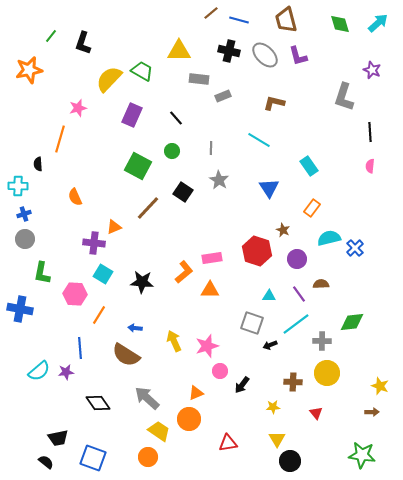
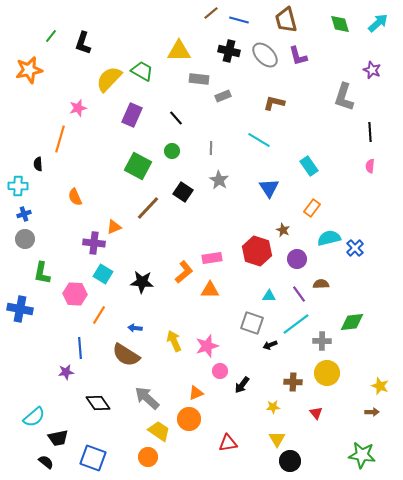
cyan semicircle at (39, 371): moved 5 px left, 46 px down
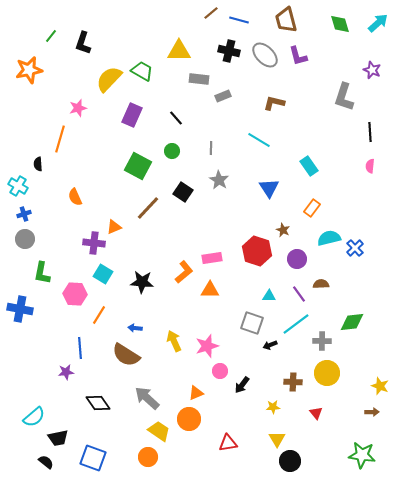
cyan cross at (18, 186): rotated 30 degrees clockwise
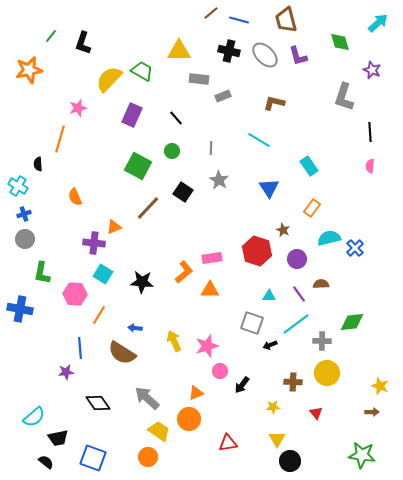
green diamond at (340, 24): moved 18 px down
brown semicircle at (126, 355): moved 4 px left, 2 px up
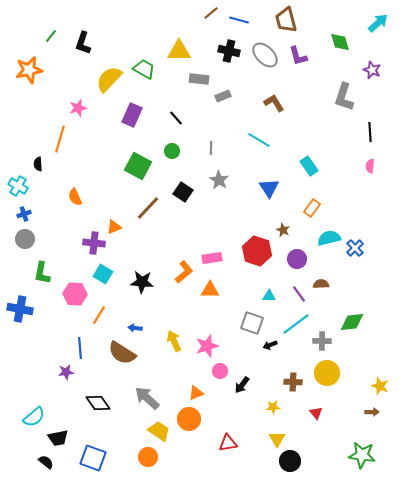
green trapezoid at (142, 71): moved 2 px right, 2 px up
brown L-shape at (274, 103): rotated 45 degrees clockwise
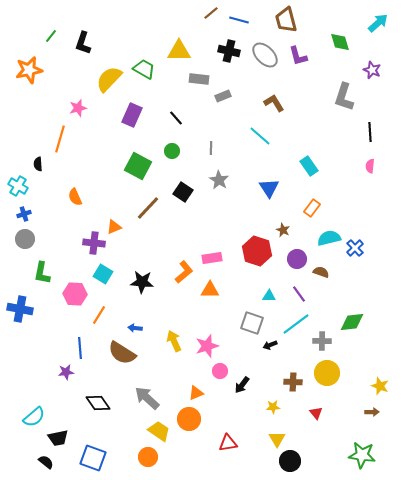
cyan line at (259, 140): moved 1 px right, 4 px up; rotated 10 degrees clockwise
brown semicircle at (321, 284): moved 12 px up; rotated 21 degrees clockwise
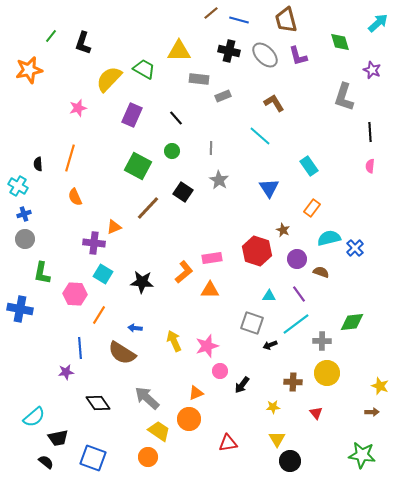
orange line at (60, 139): moved 10 px right, 19 px down
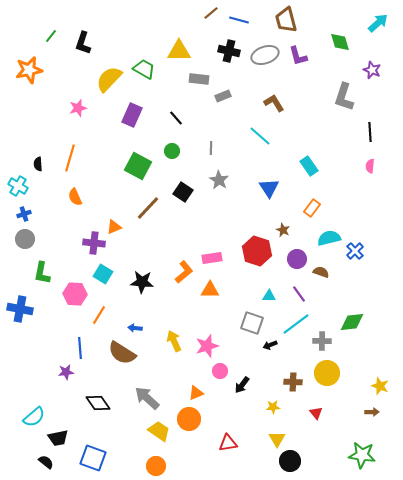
gray ellipse at (265, 55): rotated 64 degrees counterclockwise
blue cross at (355, 248): moved 3 px down
orange circle at (148, 457): moved 8 px right, 9 px down
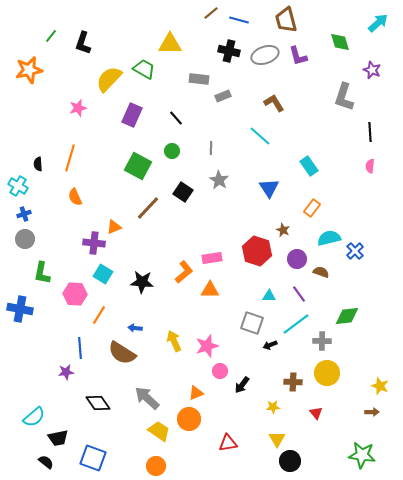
yellow triangle at (179, 51): moved 9 px left, 7 px up
green diamond at (352, 322): moved 5 px left, 6 px up
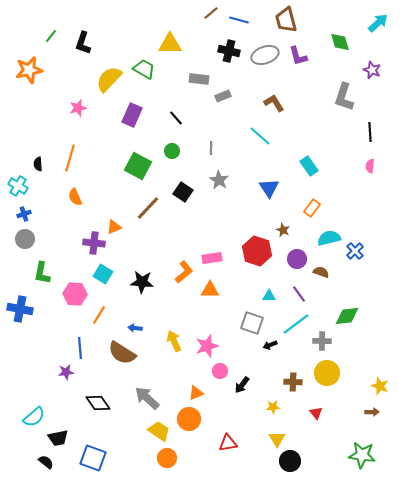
orange circle at (156, 466): moved 11 px right, 8 px up
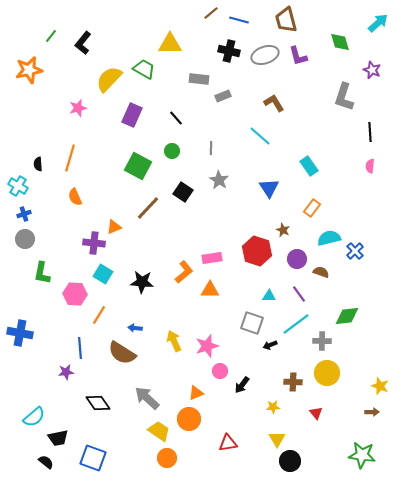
black L-shape at (83, 43): rotated 20 degrees clockwise
blue cross at (20, 309): moved 24 px down
